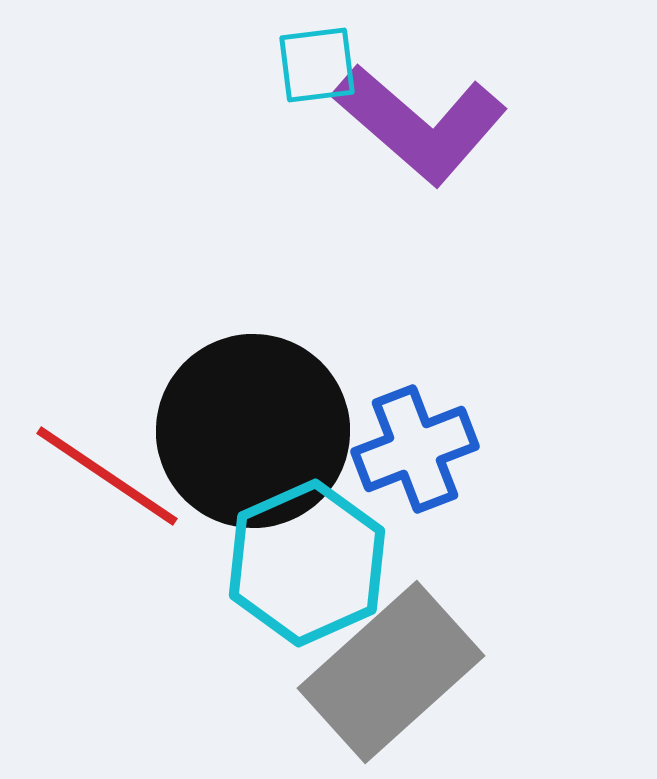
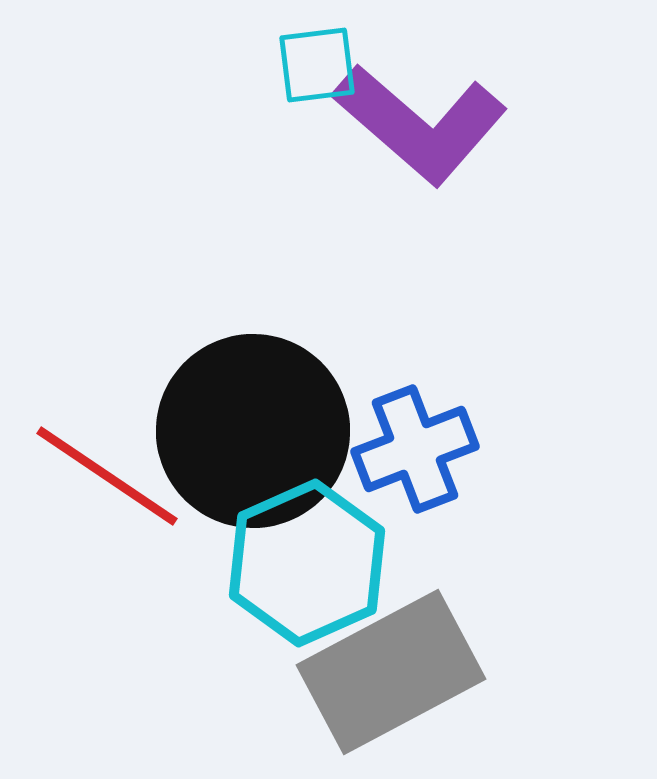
gray rectangle: rotated 14 degrees clockwise
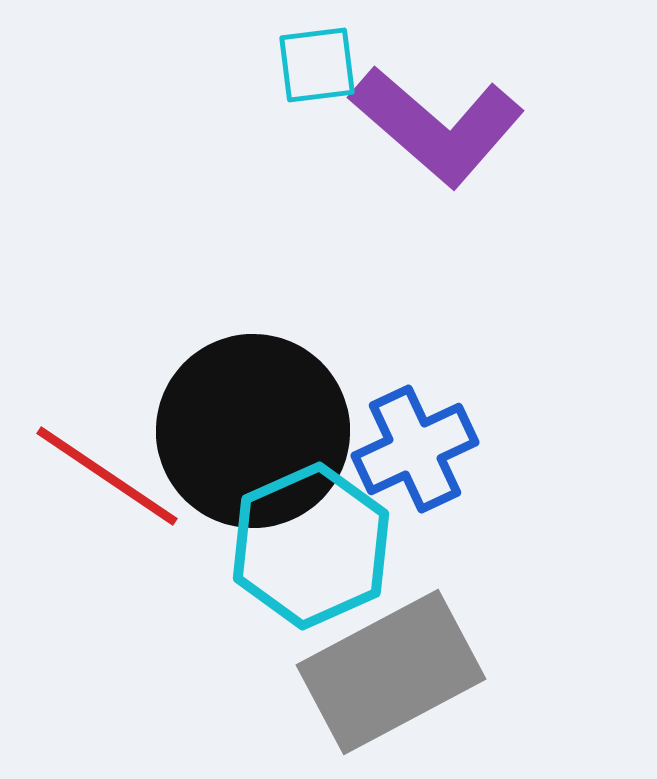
purple L-shape: moved 17 px right, 2 px down
blue cross: rotated 4 degrees counterclockwise
cyan hexagon: moved 4 px right, 17 px up
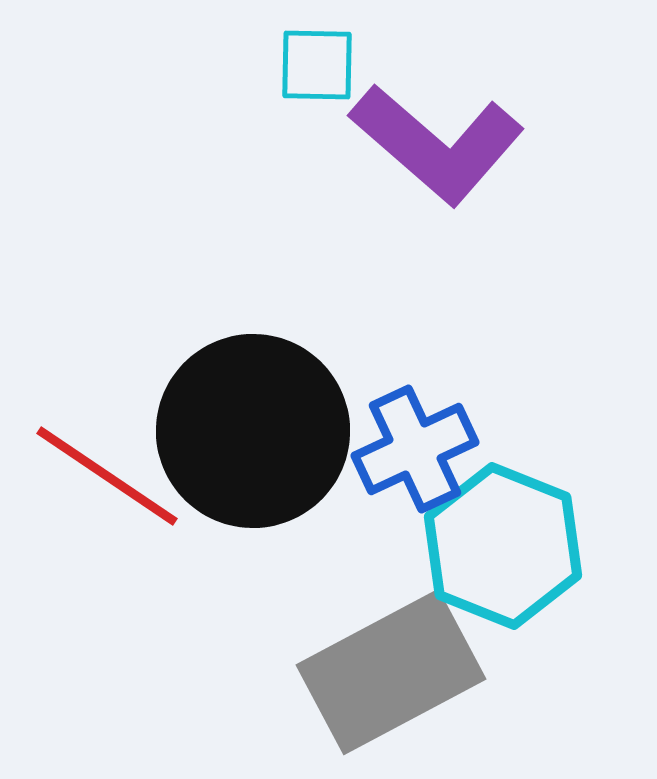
cyan square: rotated 8 degrees clockwise
purple L-shape: moved 18 px down
cyan hexagon: moved 192 px right; rotated 14 degrees counterclockwise
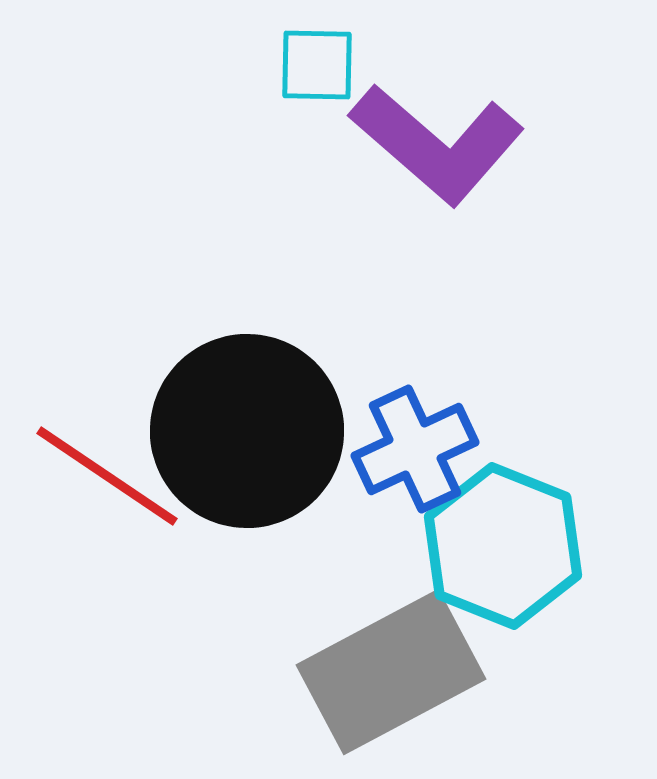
black circle: moved 6 px left
